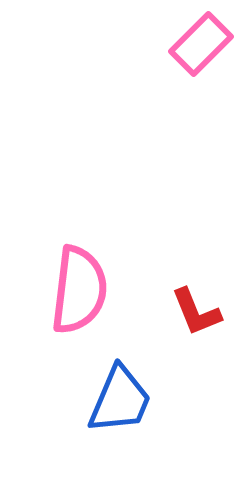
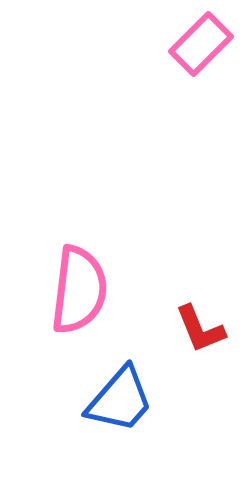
red L-shape: moved 4 px right, 17 px down
blue trapezoid: rotated 18 degrees clockwise
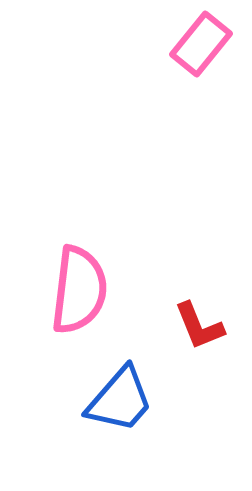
pink rectangle: rotated 6 degrees counterclockwise
red L-shape: moved 1 px left, 3 px up
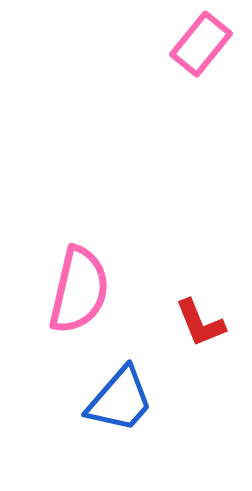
pink semicircle: rotated 6 degrees clockwise
red L-shape: moved 1 px right, 3 px up
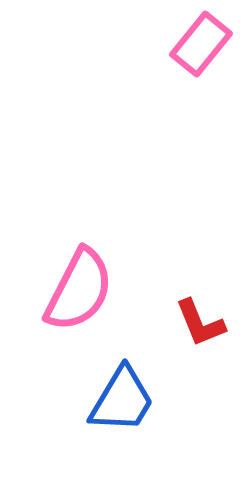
pink semicircle: rotated 14 degrees clockwise
blue trapezoid: moved 2 px right; rotated 10 degrees counterclockwise
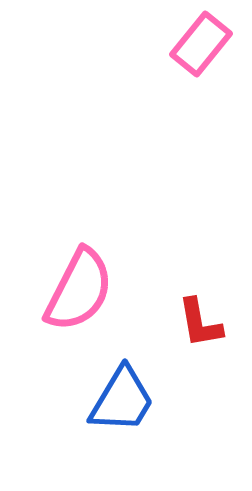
red L-shape: rotated 12 degrees clockwise
